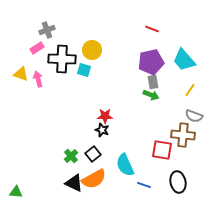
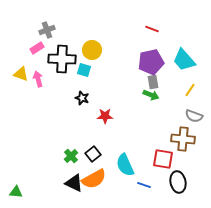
black star: moved 20 px left, 32 px up
brown cross: moved 4 px down
red square: moved 1 px right, 9 px down
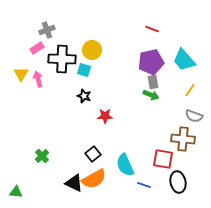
yellow triangle: rotated 42 degrees clockwise
black star: moved 2 px right, 2 px up
green cross: moved 29 px left
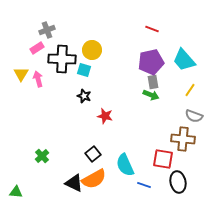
red star: rotated 14 degrees clockwise
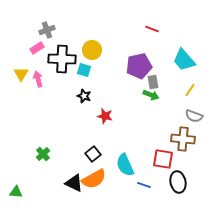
purple pentagon: moved 12 px left, 4 px down
green cross: moved 1 px right, 2 px up
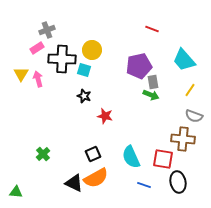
black square: rotated 14 degrees clockwise
cyan semicircle: moved 6 px right, 8 px up
orange semicircle: moved 2 px right, 1 px up
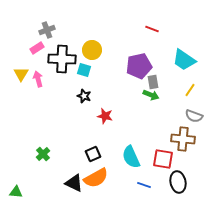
cyan trapezoid: rotated 15 degrees counterclockwise
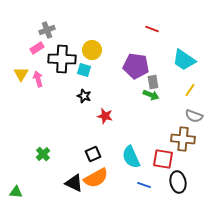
purple pentagon: moved 3 px left; rotated 20 degrees clockwise
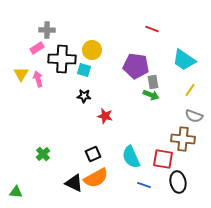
gray cross: rotated 21 degrees clockwise
black star: rotated 16 degrees counterclockwise
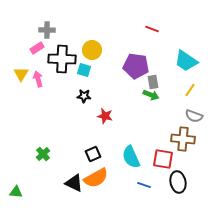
cyan trapezoid: moved 2 px right, 1 px down
